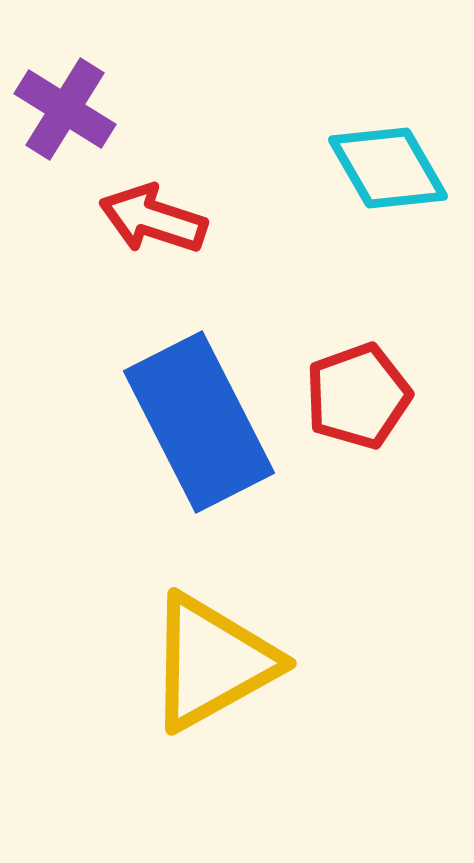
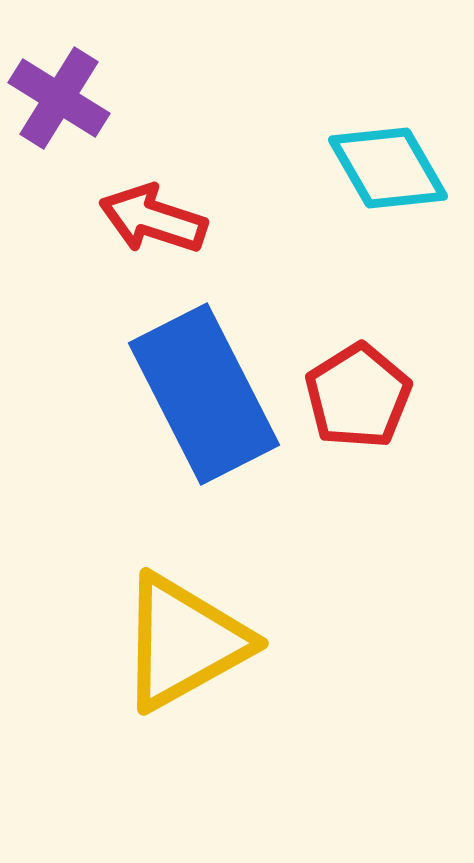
purple cross: moved 6 px left, 11 px up
red pentagon: rotated 12 degrees counterclockwise
blue rectangle: moved 5 px right, 28 px up
yellow triangle: moved 28 px left, 20 px up
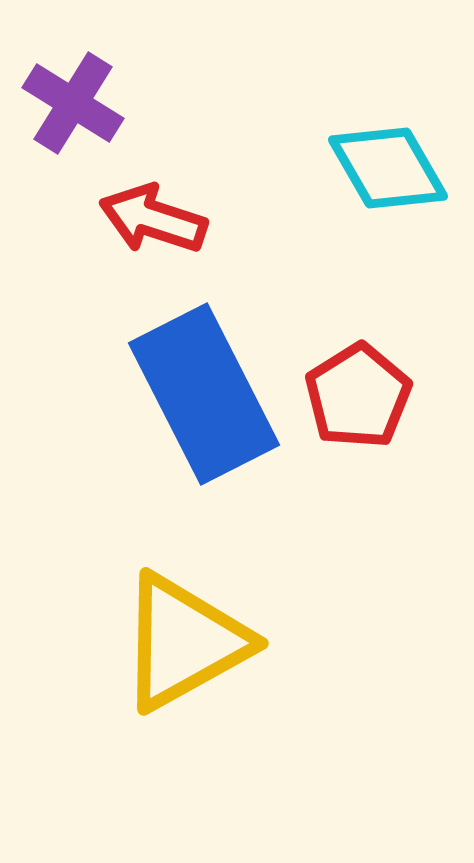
purple cross: moved 14 px right, 5 px down
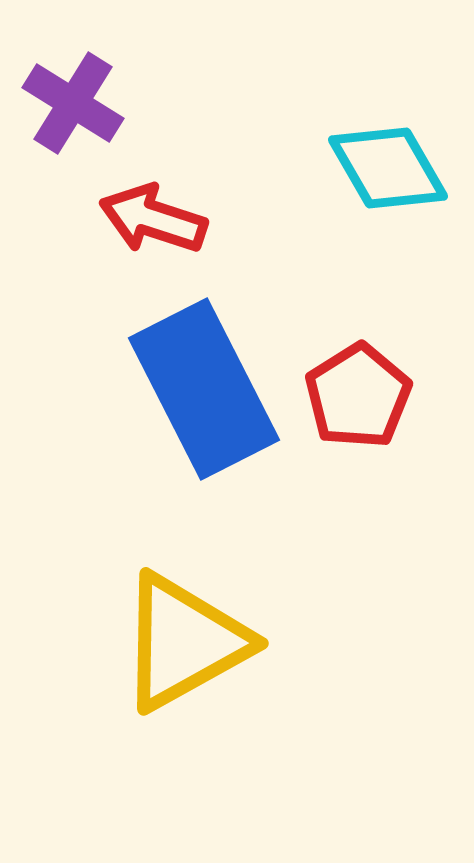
blue rectangle: moved 5 px up
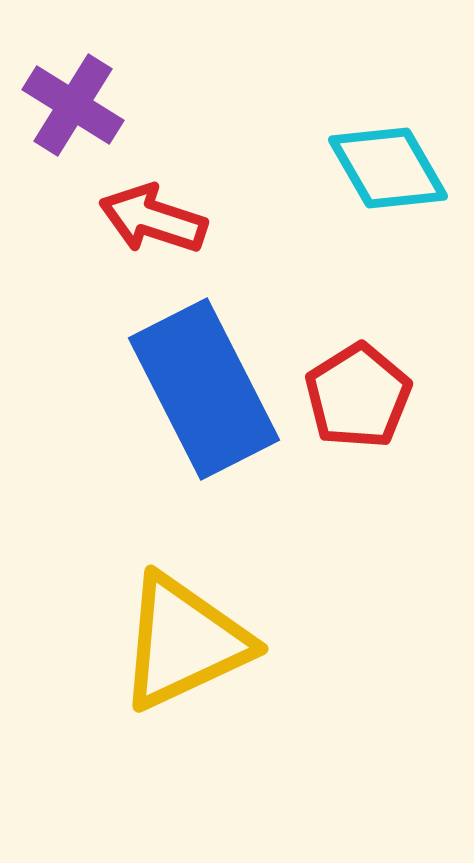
purple cross: moved 2 px down
yellow triangle: rotated 4 degrees clockwise
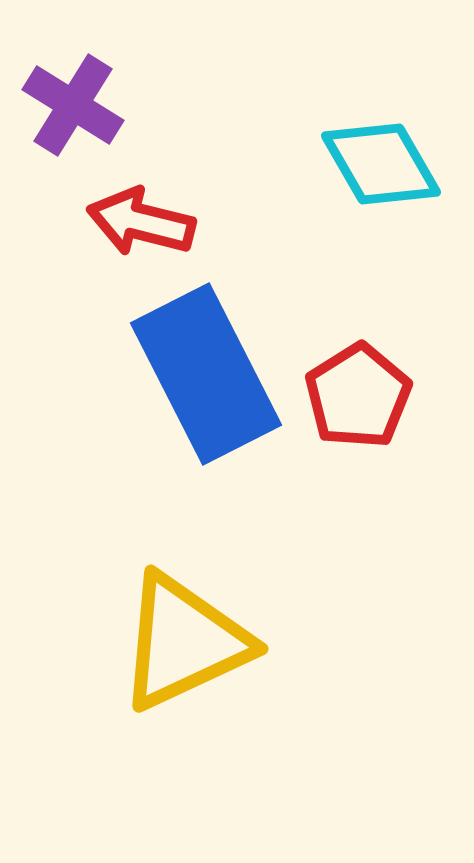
cyan diamond: moved 7 px left, 4 px up
red arrow: moved 12 px left, 3 px down; rotated 4 degrees counterclockwise
blue rectangle: moved 2 px right, 15 px up
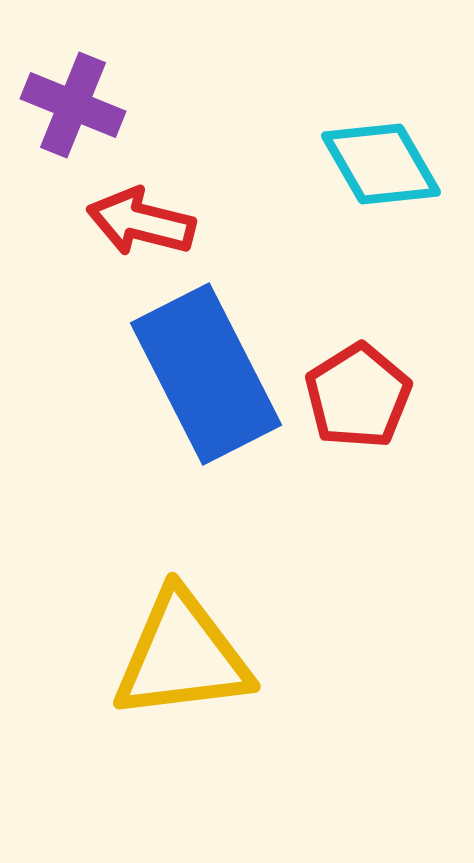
purple cross: rotated 10 degrees counterclockwise
yellow triangle: moved 2 px left, 14 px down; rotated 18 degrees clockwise
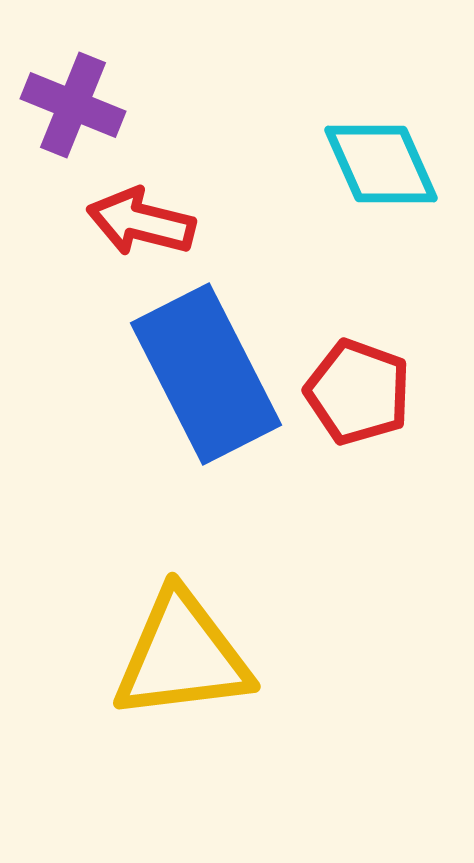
cyan diamond: rotated 6 degrees clockwise
red pentagon: moved 4 px up; rotated 20 degrees counterclockwise
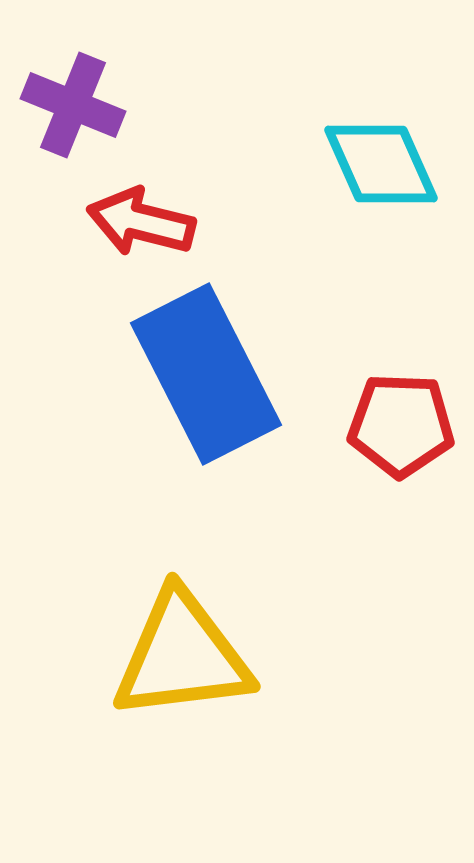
red pentagon: moved 43 px right, 33 px down; rotated 18 degrees counterclockwise
